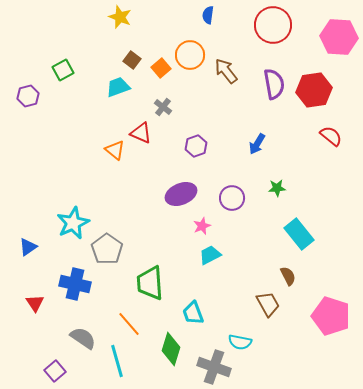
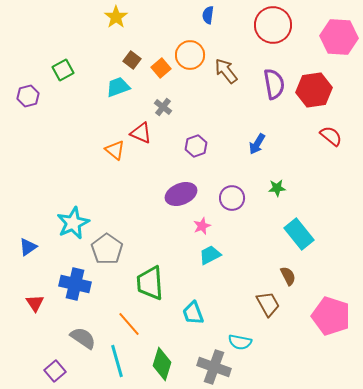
yellow star at (120, 17): moved 4 px left; rotated 15 degrees clockwise
green diamond at (171, 349): moved 9 px left, 15 px down
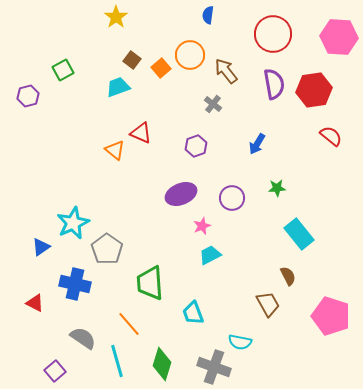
red circle at (273, 25): moved 9 px down
gray cross at (163, 107): moved 50 px right, 3 px up
blue triangle at (28, 247): moved 13 px right
red triangle at (35, 303): rotated 30 degrees counterclockwise
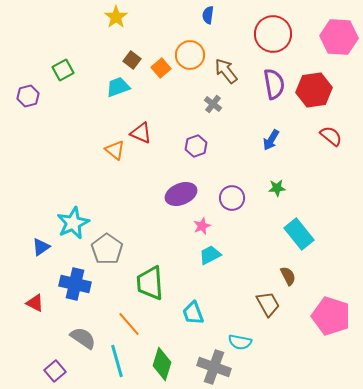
blue arrow at (257, 144): moved 14 px right, 4 px up
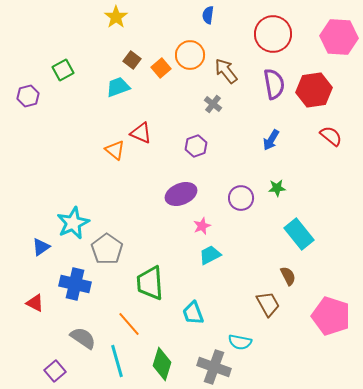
purple circle at (232, 198): moved 9 px right
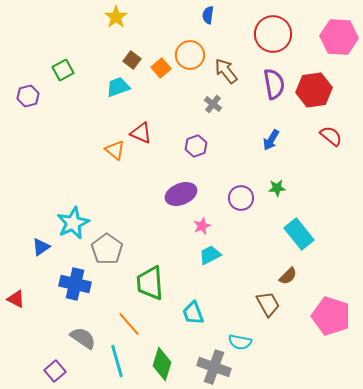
brown semicircle at (288, 276): rotated 72 degrees clockwise
red triangle at (35, 303): moved 19 px left, 4 px up
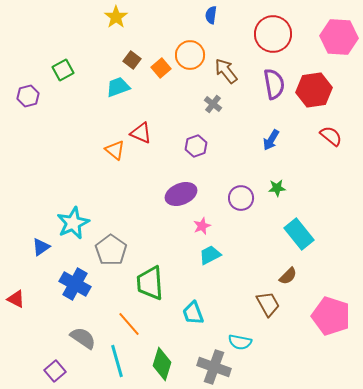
blue semicircle at (208, 15): moved 3 px right
gray pentagon at (107, 249): moved 4 px right, 1 px down
blue cross at (75, 284): rotated 16 degrees clockwise
